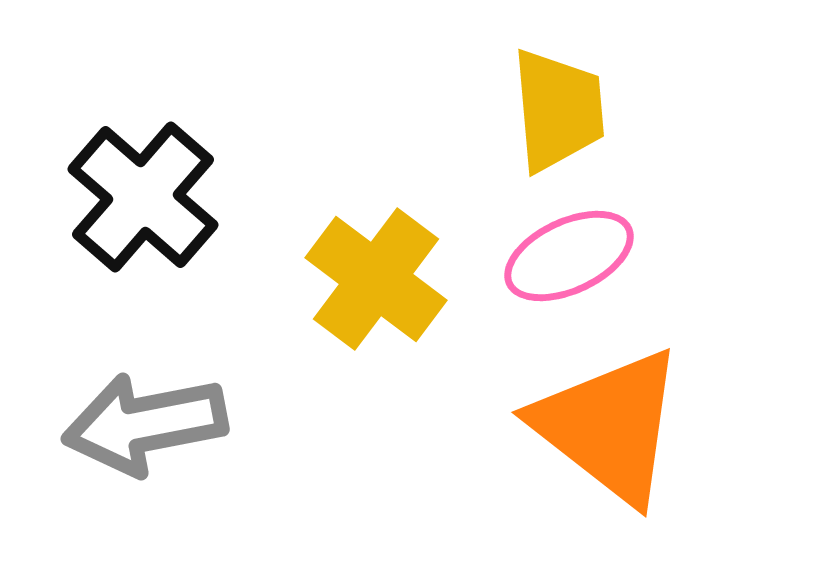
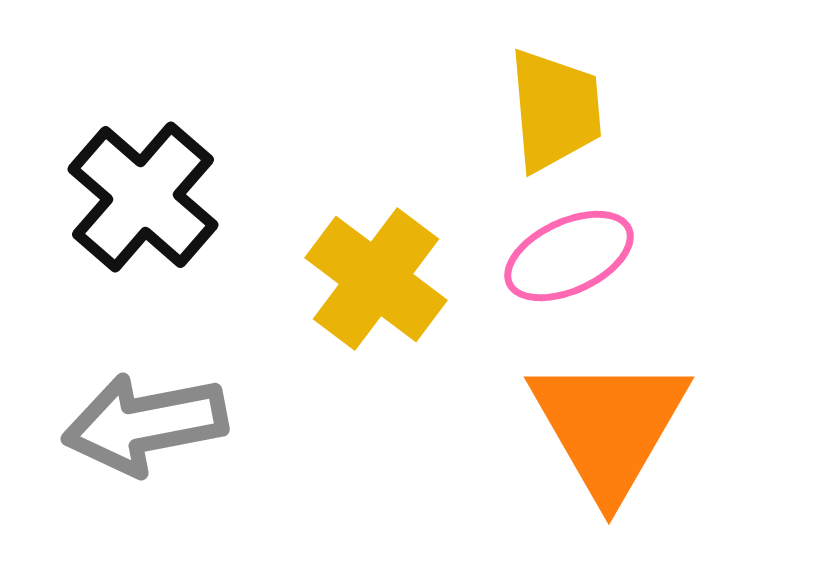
yellow trapezoid: moved 3 px left
orange triangle: rotated 22 degrees clockwise
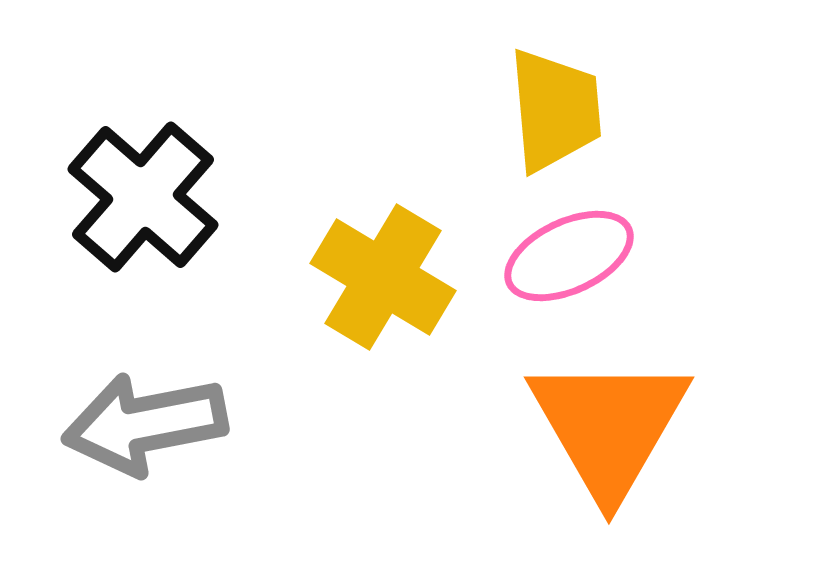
yellow cross: moved 7 px right, 2 px up; rotated 6 degrees counterclockwise
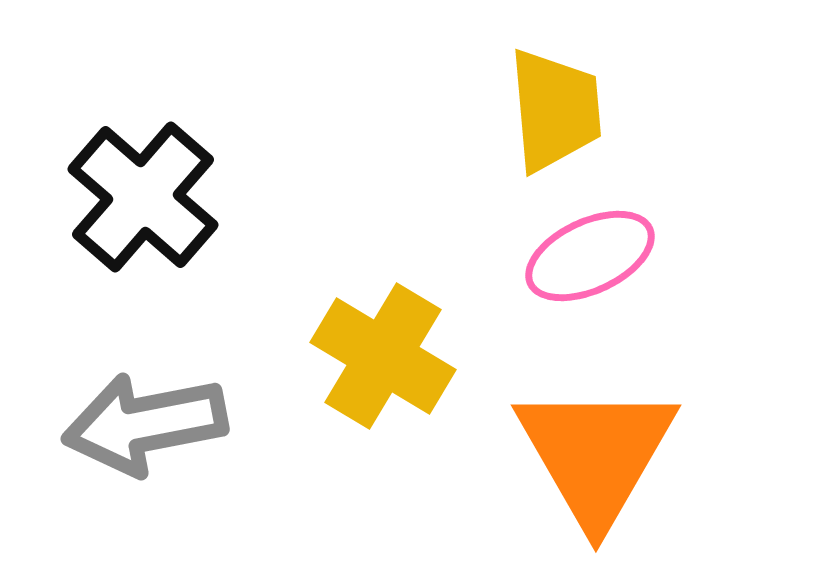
pink ellipse: moved 21 px right
yellow cross: moved 79 px down
orange triangle: moved 13 px left, 28 px down
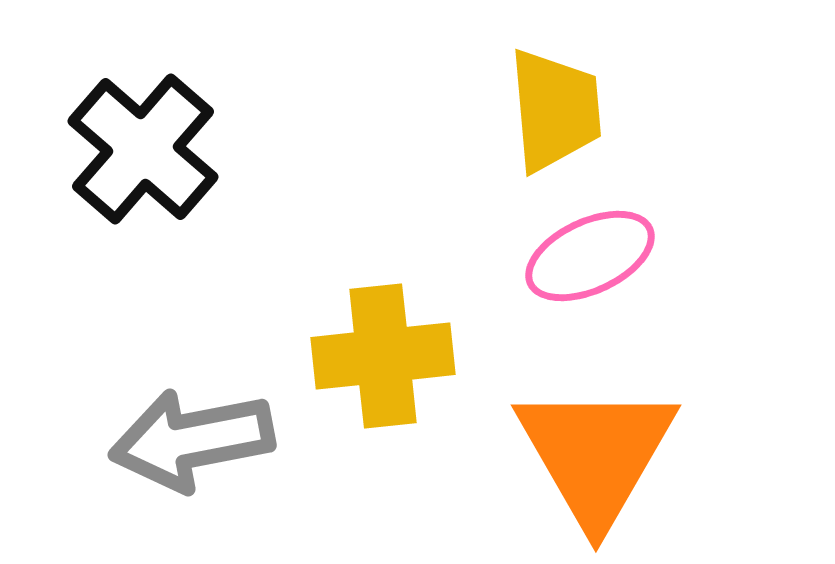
black cross: moved 48 px up
yellow cross: rotated 37 degrees counterclockwise
gray arrow: moved 47 px right, 16 px down
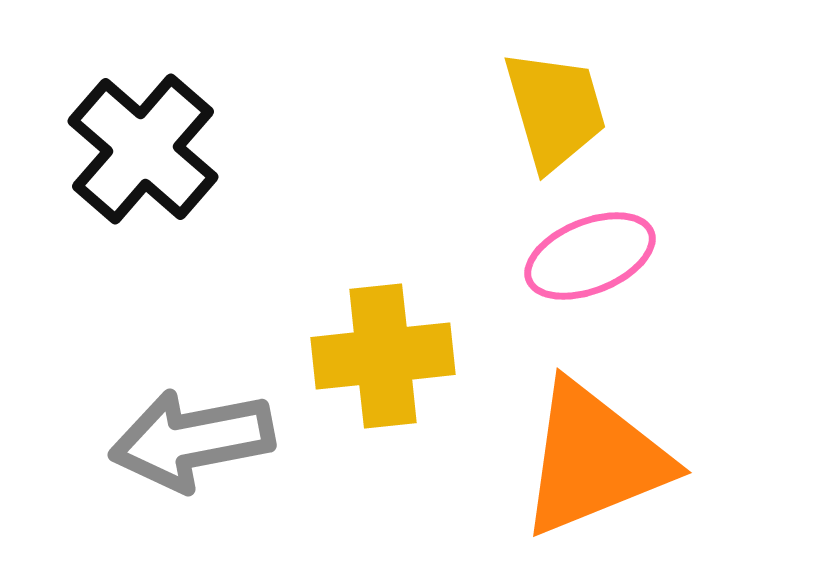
yellow trapezoid: rotated 11 degrees counterclockwise
pink ellipse: rotated 3 degrees clockwise
orange triangle: moved 2 px left, 5 px down; rotated 38 degrees clockwise
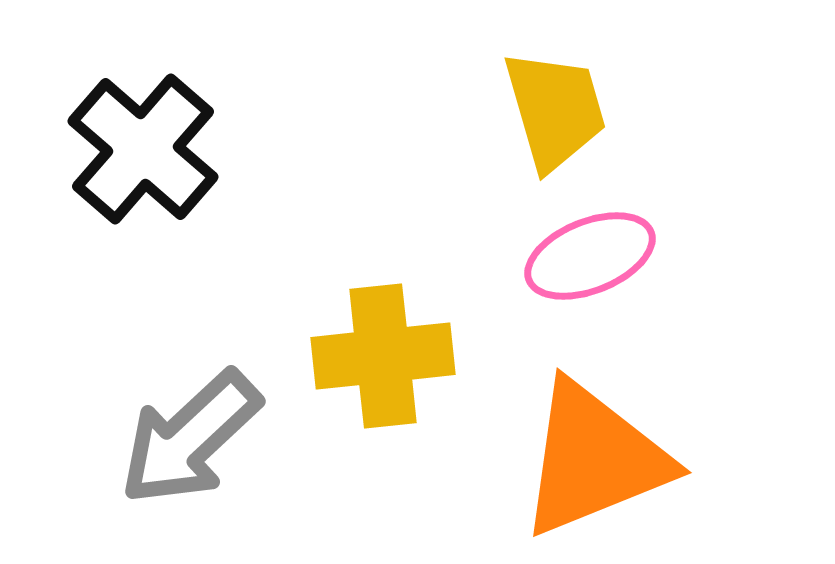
gray arrow: moved 2 px left, 2 px up; rotated 32 degrees counterclockwise
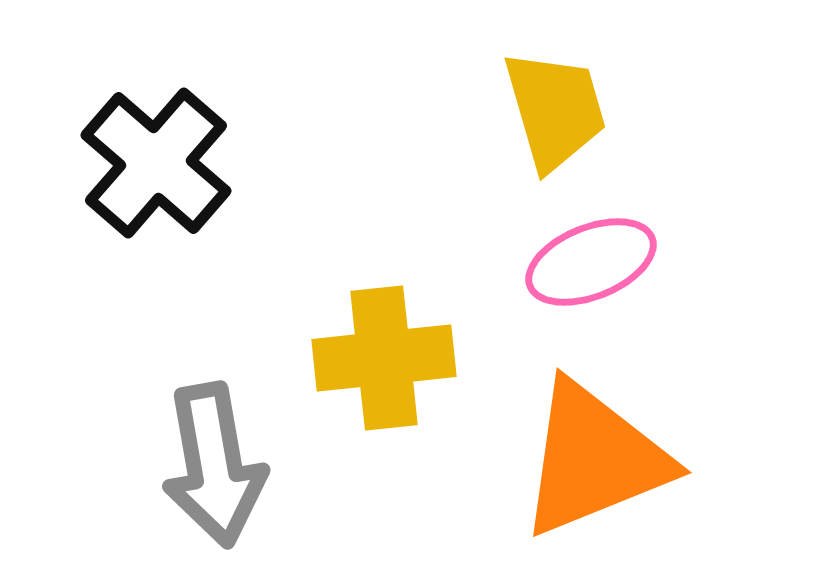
black cross: moved 13 px right, 14 px down
pink ellipse: moved 1 px right, 6 px down
yellow cross: moved 1 px right, 2 px down
gray arrow: moved 24 px right, 27 px down; rotated 57 degrees counterclockwise
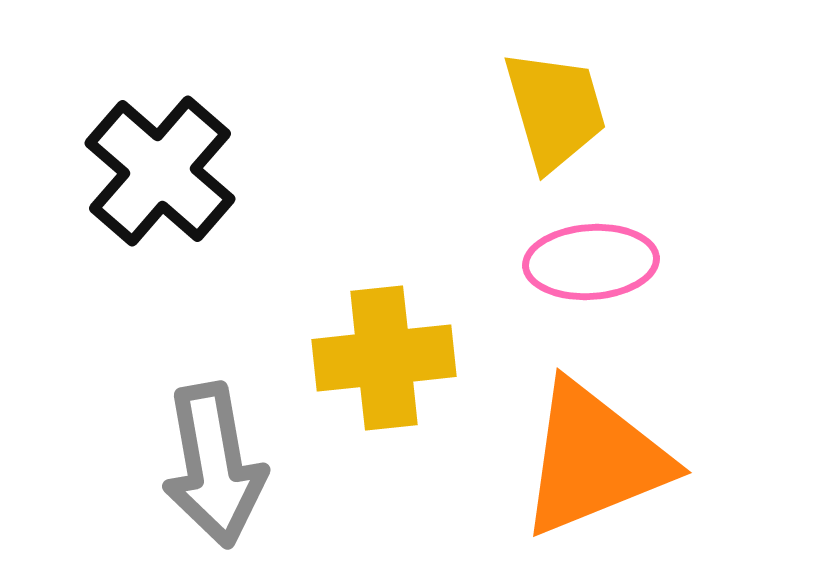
black cross: moved 4 px right, 8 px down
pink ellipse: rotated 18 degrees clockwise
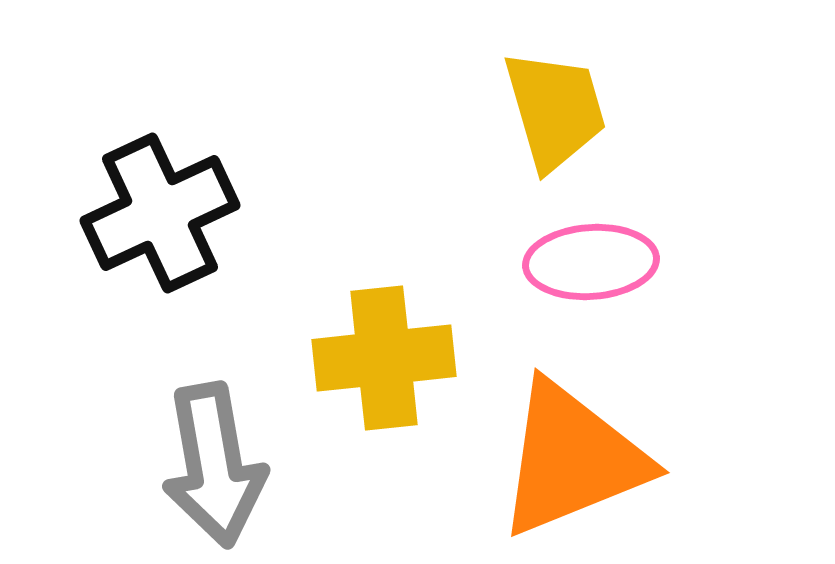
black cross: moved 42 px down; rotated 24 degrees clockwise
orange triangle: moved 22 px left
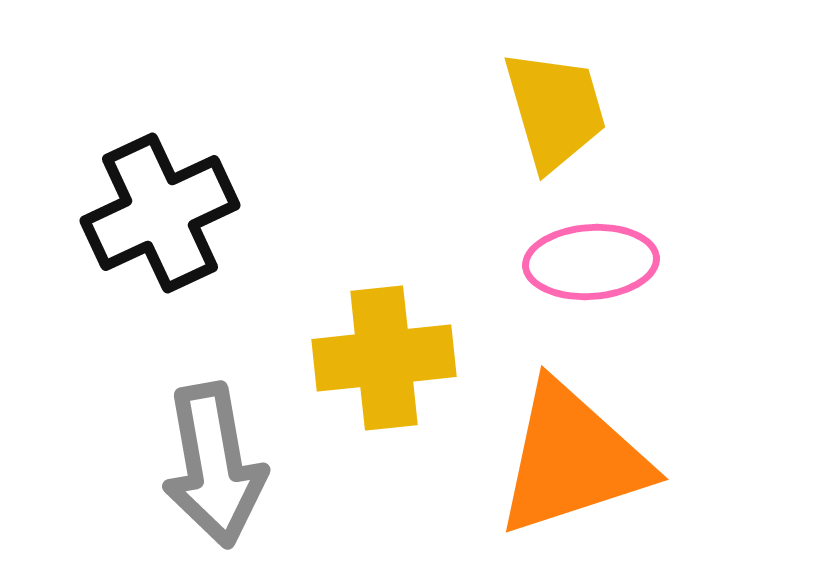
orange triangle: rotated 4 degrees clockwise
